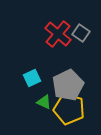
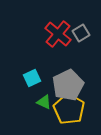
gray square: rotated 24 degrees clockwise
yellow pentagon: rotated 16 degrees clockwise
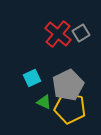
yellow pentagon: moved 1 px right, 1 px up; rotated 20 degrees counterclockwise
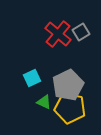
gray square: moved 1 px up
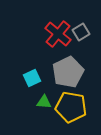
gray pentagon: moved 13 px up
green triangle: rotated 21 degrees counterclockwise
yellow pentagon: moved 1 px right, 1 px up
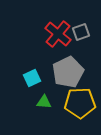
gray square: rotated 12 degrees clockwise
yellow pentagon: moved 9 px right, 4 px up; rotated 12 degrees counterclockwise
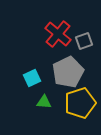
gray square: moved 3 px right, 9 px down
yellow pentagon: rotated 16 degrees counterclockwise
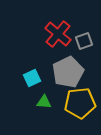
yellow pentagon: rotated 12 degrees clockwise
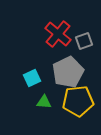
yellow pentagon: moved 2 px left, 2 px up
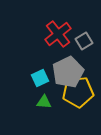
red cross: rotated 12 degrees clockwise
gray square: rotated 12 degrees counterclockwise
cyan square: moved 8 px right
yellow pentagon: moved 9 px up
